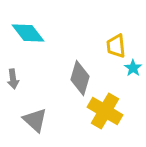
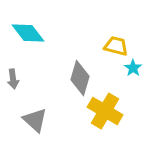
yellow trapezoid: rotated 110 degrees clockwise
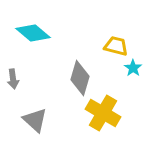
cyan diamond: moved 5 px right; rotated 12 degrees counterclockwise
yellow cross: moved 2 px left, 2 px down
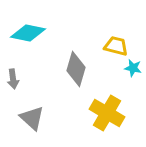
cyan diamond: moved 5 px left; rotated 28 degrees counterclockwise
cyan star: rotated 24 degrees counterclockwise
gray diamond: moved 4 px left, 9 px up
yellow cross: moved 4 px right
gray triangle: moved 3 px left, 2 px up
